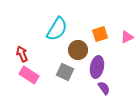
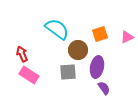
cyan semicircle: rotated 85 degrees counterclockwise
gray square: moved 3 px right; rotated 30 degrees counterclockwise
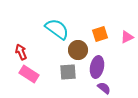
red arrow: moved 1 px left, 2 px up
pink rectangle: moved 1 px up
purple semicircle: rotated 16 degrees counterclockwise
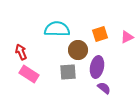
cyan semicircle: rotated 35 degrees counterclockwise
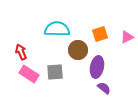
gray square: moved 13 px left
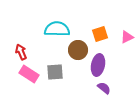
purple ellipse: moved 1 px right, 2 px up
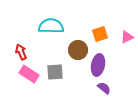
cyan semicircle: moved 6 px left, 3 px up
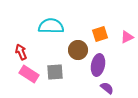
purple semicircle: moved 3 px right
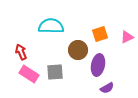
purple semicircle: rotated 112 degrees clockwise
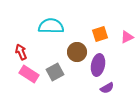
brown circle: moved 1 px left, 2 px down
gray square: rotated 24 degrees counterclockwise
